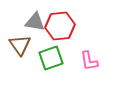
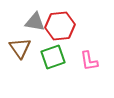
brown triangle: moved 3 px down
green square: moved 2 px right, 1 px up
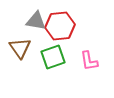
gray triangle: moved 1 px right, 1 px up
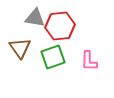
gray triangle: moved 1 px left, 3 px up
pink L-shape: rotated 10 degrees clockwise
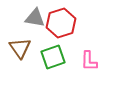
red hexagon: moved 1 px right, 3 px up; rotated 12 degrees counterclockwise
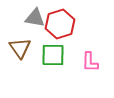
red hexagon: moved 1 px left, 1 px down
green square: moved 2 px up; rotated 20 degrees clockwise
pink L-shape: moved 1 px right, 1 px down
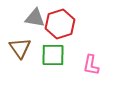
pink L-shape: moved 1 px right, 3 px down; rotated 10 degrees clockwise
